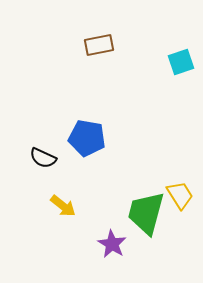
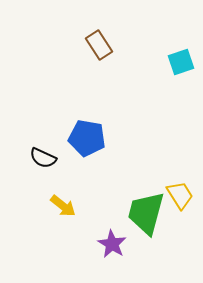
brown rectangle: rotated 68 degrees clockwise
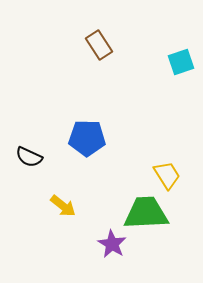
blue pentagon: rotated 9 degrees counterclockwise
black semicircle: moved 14 px left, 1 px up
yellow trapezoid: moved 13 px left, 20 px up
green trapezoid: rotated 72 degrees clockwise
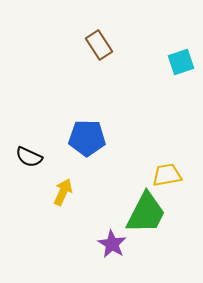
yellow trapezoid: rotated 68 degrees counterclockwise
yellow arrow: moved 14 px up; rotated 104 degrees counterclockwise
green trapezoid: rotated 120 degrees clockwise
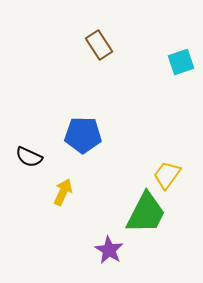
blue pentagon: moved 4 px left, 3 px up
yellow trapezoid: rotated 44 degrees counterclockwise
purple star: moved 3 px left, 6 px down
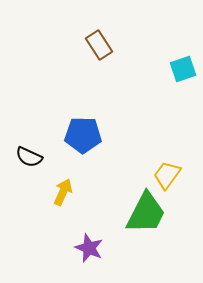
cyan square: moved 2 px right, 7 px down
purple star: moved 20 px left, 2 px up; rotated 8 degrees counterclockwise
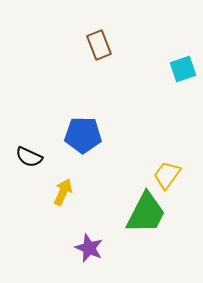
brown rectangle: rotated 12 degrees clockwise
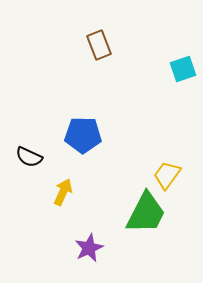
purple star: rotated 24 degrees clockwise
